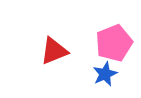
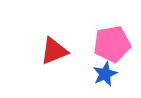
pink pentagon: moved 2 px left, 1 px down; rotated 12 degrees clockwise
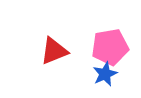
pink pentagon: moved 2 px left, 3 px down
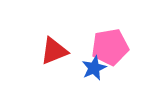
blue star: moved 11 px left, 6 px up
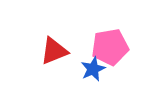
blue star: moved 1 px left, 1 px down
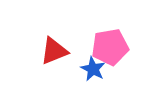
blue star: rotated 20 degrees counterclockwise
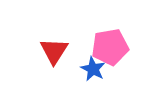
red triangle: rotated 36 degrees counterclockwise
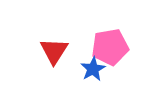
blue star: rotated 15 degrees clockwise
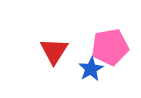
blue star: moved 2 px left
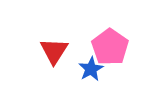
pink pentagon: rotated 27 degrees counterclockwise
